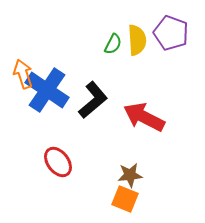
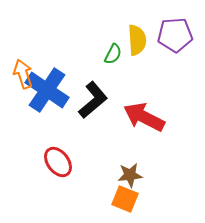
purple pentagon: moved 4 px right, 2 px down; rotated 24 degrees counterclockwise
green semicircle: moved 10 px down
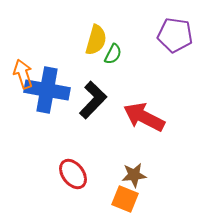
purple pentagon: rotated 12 degrees clockwise
yellow semicircle: moved 41 px left; rotated 20 degrees clockwise
blue cross: rotated 24 degrees counterclockwise
black L-shape: rotated 6 degrees counterclockwise
red ellipse: moved 15 px right, 12 px down
brown star: moved 4 px right
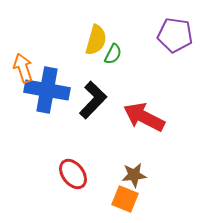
orange arrow: moved 6 px up
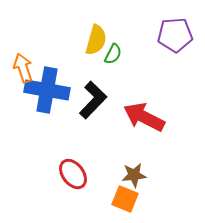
purple pentagon: rotated 12 degrees counterclockwise
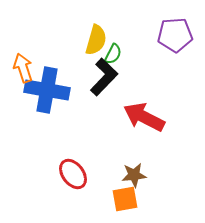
black L-shape: moved 11 px right, 23 px up
orange square: rotated 32 degrees counterclockwise
